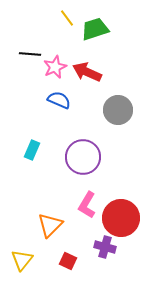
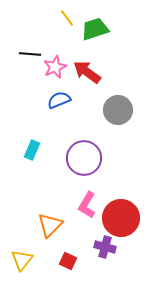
red arrow: rotated 12 degrees clockwise
blue semicircle: rotated 45 degrees counterclockwise
purple circle: moved 1 px right, 1 px down
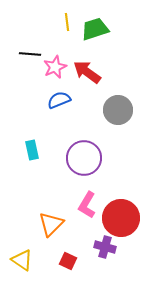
yellow line: moved 4 px down; rotated 30 degrees clockwise
cyan rectangle: rotated 36 degrees counterclockwise
orange triangle: moved 1 px right, 1 px up
yellow triangle: rotated 35 degrees counterclockwise
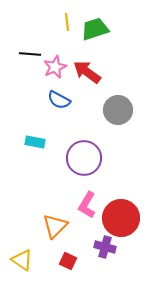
blue semicircle: rotated 130 degrees counterclockwise
cyan rectangle: moved 3 px right, 8 px up; rotated 66 degrees counterclockwise
orange triangle: moved 4 px right, 2 px down
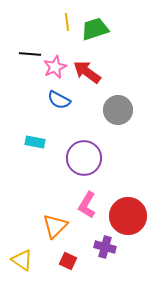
red circle: moved 7 px right, 2 px up
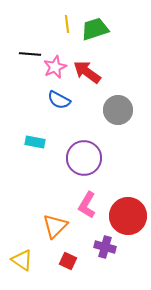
yellow line: moved 2 px down
